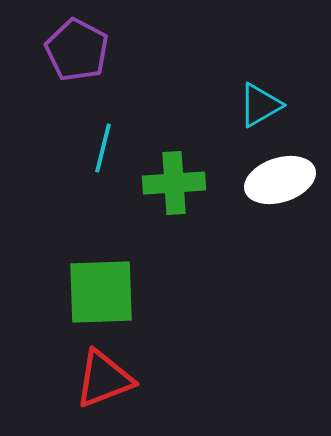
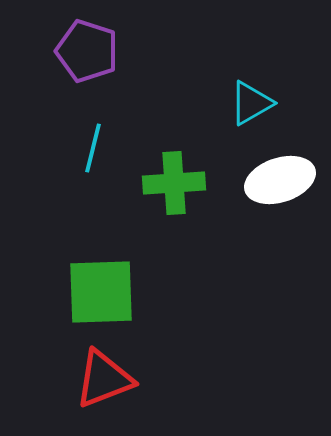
purple pentagon: moved 10 px right, 1 px down; rotated 10 degrees counterclockwise
cyan triangle: moved 9 px left, 2 px up
cyan line: moved 10 px left
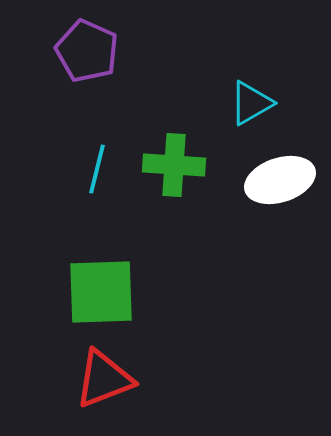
purple pentagon: rotated 6 degrees clockwise
cyan line: moved 4 px right, 21 px down
green cross: moved 18 px up; rotated 8 degrees clockwise
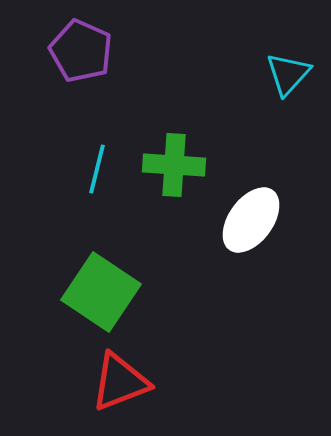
purple pentagon: moved 6 px left
cyan triangle: moved 37 px right, 29 px up; rotated 18 degrees counterclockwise
white ellipse: moved 29 px left, 40 px down; rotated 36 degrees counterclockwise
green square: rotated 36 degrees clockwise
red triangle: moved 16 px right, 3 px down
